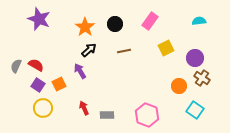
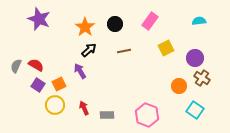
yellow circle: moved 12 px right, 3 px up
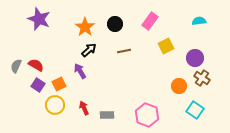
yellow square: moved 2 px up
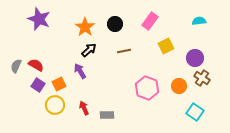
cyan square: moved 2 px down
pink hexagon: moved 27 px up
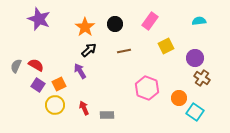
orange circle: moved 12 px down
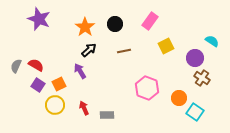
cyan semicircle: moved 13 px right, 20 px down; rotated 40 degrees clockwise
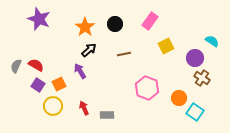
brown line: moved 3 px down
yellow circle: moved 2 px left, 1 px down
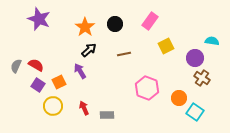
cyan semicircle: rotated 24 degrees counterclockwise
orange square: moved 2 px up
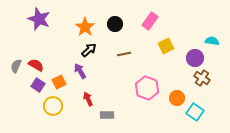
orange circle: moved 2 px left
red arrow: moved 4 px right, 9 px up
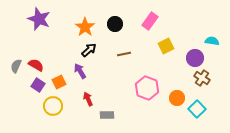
cyan square: moved 2 px right, 3 px up; rotated 12 degrees clockwise
